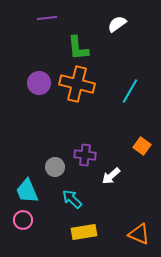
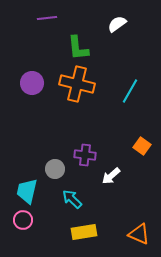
purple circle: moved 7 px left
gray circle: moved 2 px down
cyan trapezoid: rotated 36 degrees clockwise
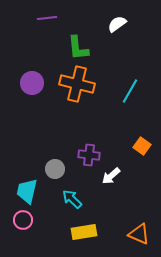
purple cross: moved 4 px right
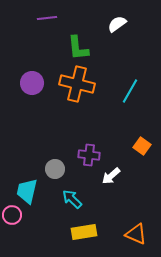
pink circle: moved 11 px left, 5 px up
orange triangle: moved 3 px left
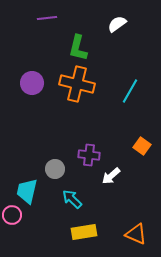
green L-shape: rotated 20 degrees clockwise
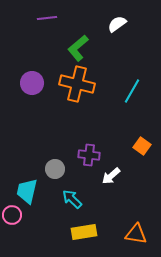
green L-shape: rotated 36 degrees clockwise
cyan line: moved 2 px right
orange triangle: rotated 15 degrees counterclockwise
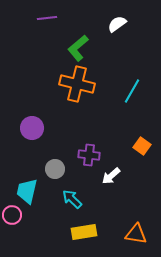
purple circle: moved 45 px down
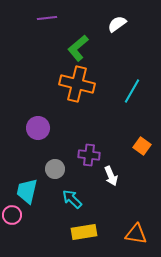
purple circle: moved 6 px right
white arrow: rotated 72 degrees counterclockwise
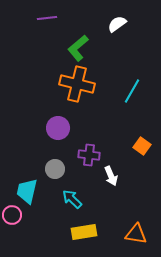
purple circle: moved 20 px right
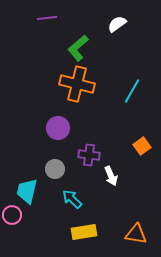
orange square: rotated 18 degrees clockwise
